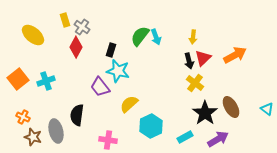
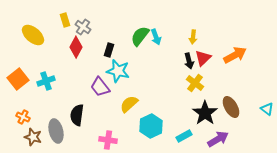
gray cross: moved 1 px right
black rectangle: moved 2 px left
cyan rectangle: moved 1 px left, 1 px up
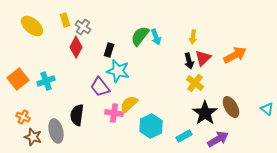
yellow ellipse: moved 1 px left, 9 px up
pink cross: moved 6 px right, 27 px up
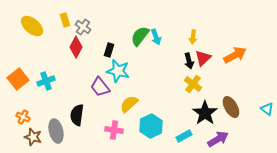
yellow cross: moved 2 px left, 1 px down
pink cross: moved 17 px down
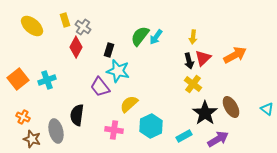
cyan arrow: rotated 56 degrees clockwise
cyan cross: moved 1 px right, 1 px up
brown star: moved 1 px left, 2 px down
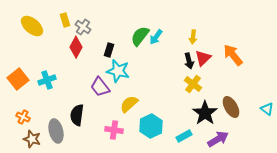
orange arrow: moved 2 px left; rotated 100 degrees counterclockwise
